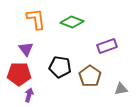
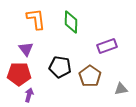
green diamond: moved 1 px left; rotated 70 degrees clockwise
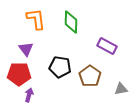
purple rectangle: rotated 48 degrees clockwise
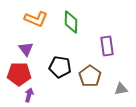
orange L-shape: rotated 120 degrees clockwise
purple rectangle: rotated 54 degrees clockwise
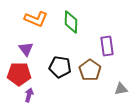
brown pentagon: moved 6 px up
